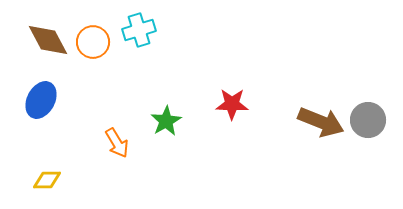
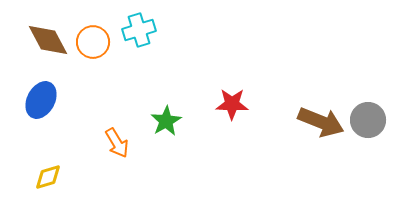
yellow diamond: moved 1 px right, 3 px up; rotated 16 degrees counterclockwise
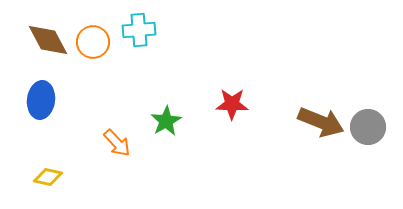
cyan cross: rotated 12 degrees clockwise
blue ellipse: rotated 21 degrees counterclockwise
gray circle: moved 7 px down
orange arrow: rotated 12 degrees counterclockwise
yellow diamond: rotated 28 degrees clockwise
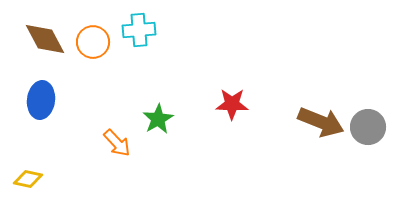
brown diamond: moved 3 px left, 1 px up
green star: moved 8 px left, 2 px up
yellow diamond: moved 20 px left, 2 px down
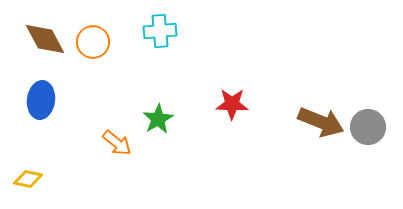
cyan cross: moved 21 px right, 1 px down
orange arrow: rotated 8 degrees counterclockwise
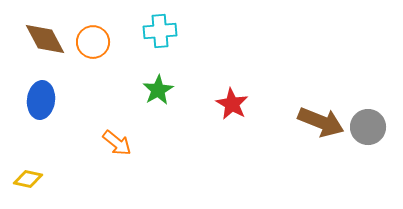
red star: rotated 28 degrees clockwise
green star: moved 29 px up
